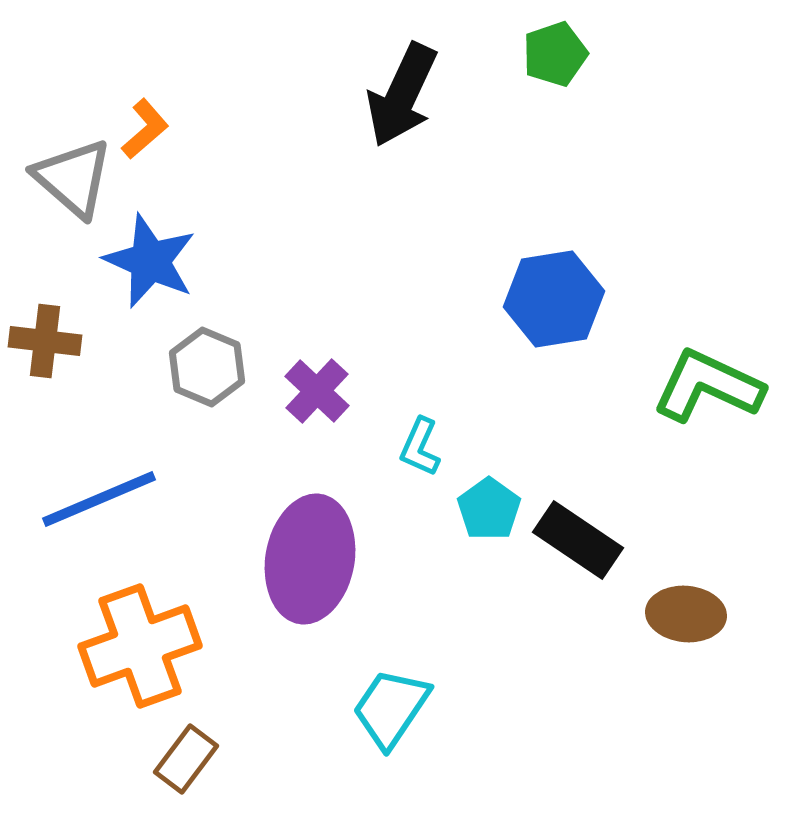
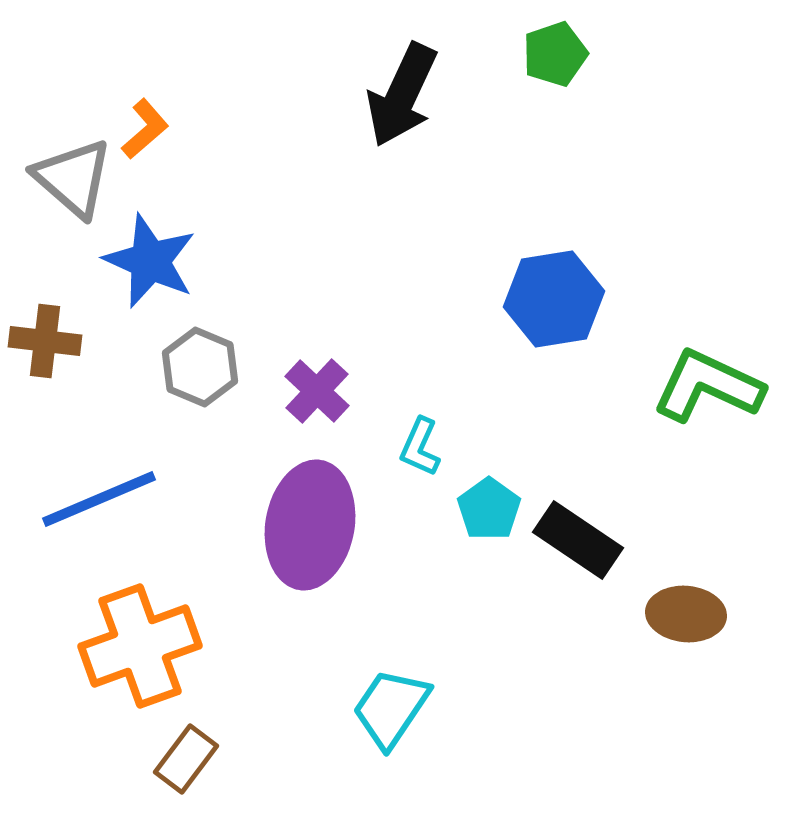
gray hexagon: moved 7 px left
purple ellipse: moved 34 px up
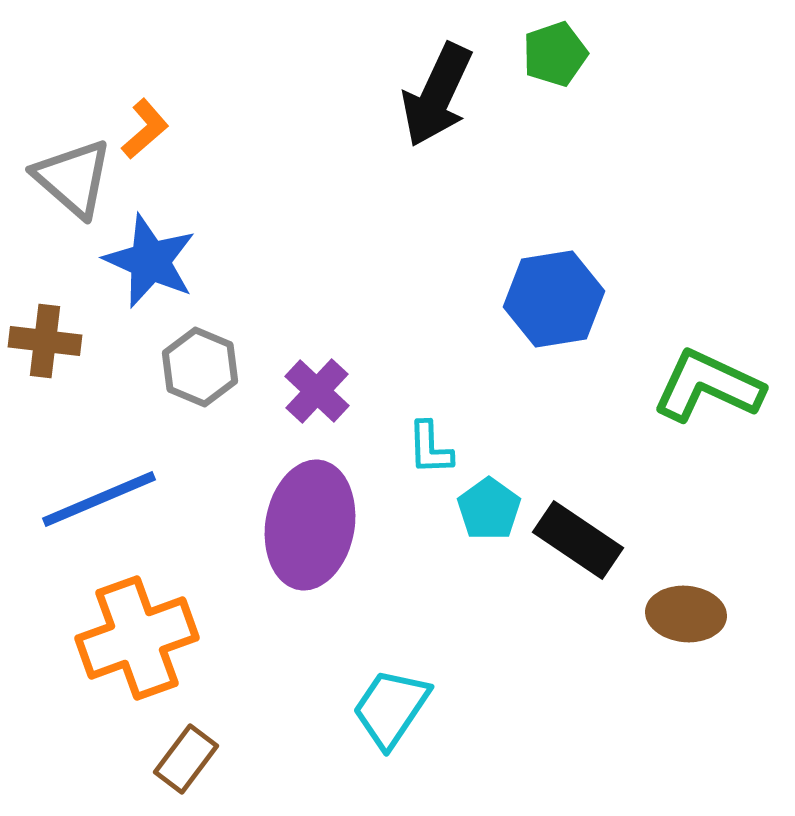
black arrow: moved 35 px right
cyan L-shape: moved 10 px right, 1 px down; rotated 26 degrees counterclockwise
orange cross: moved 3 px left, 8 px up
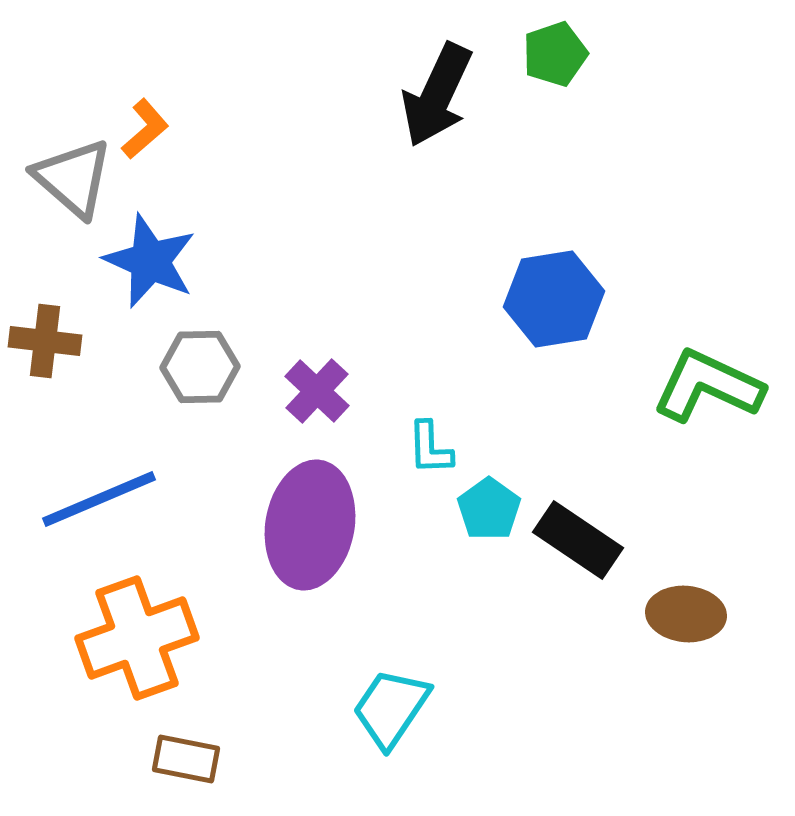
gray hexagon: rotated 24 degrees counterclockwise
brown rectangle: rotated 64 degrees clockwise
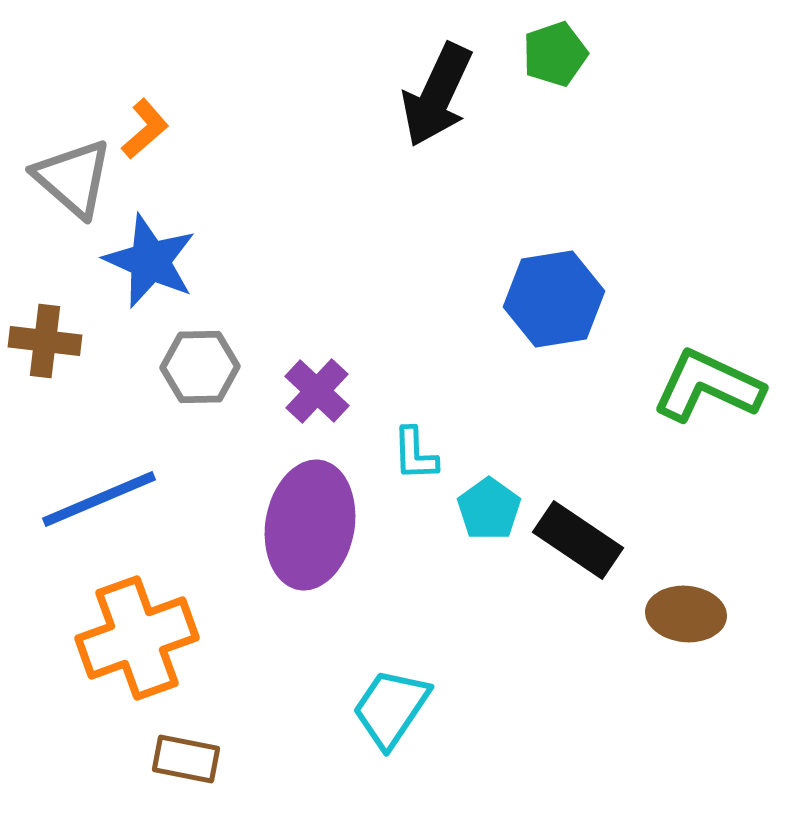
cyan L-shape: moved 15 px left, 6 px down
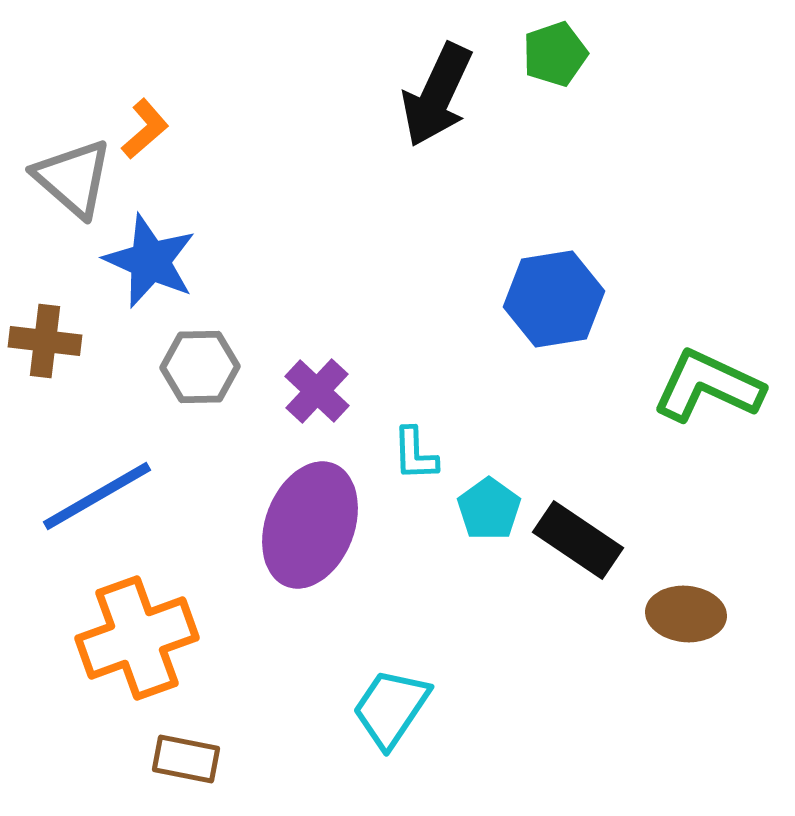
blue line: moved 2 px left, 3 px up; rotated 7 degrees counterclockwise
purple ellipse: rotated 11 degrees clockwise
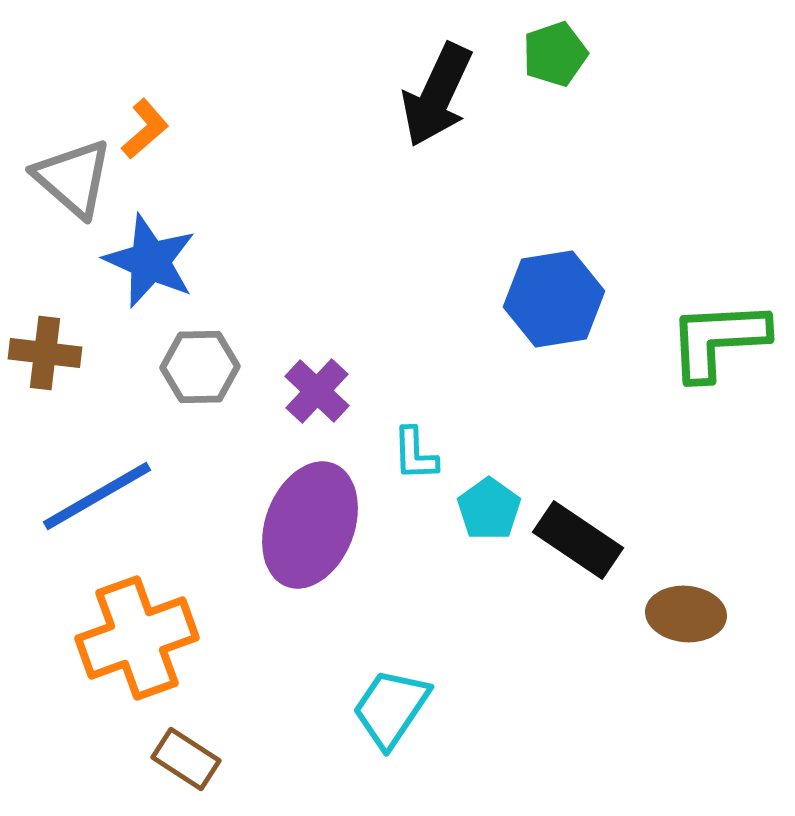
brown cross: moved 12 px down
green L-shape: moved 10 px right, 46 px up; rotated 28 degrees counterclockwise
brown rectangle: rotated 22 degrees clockwise
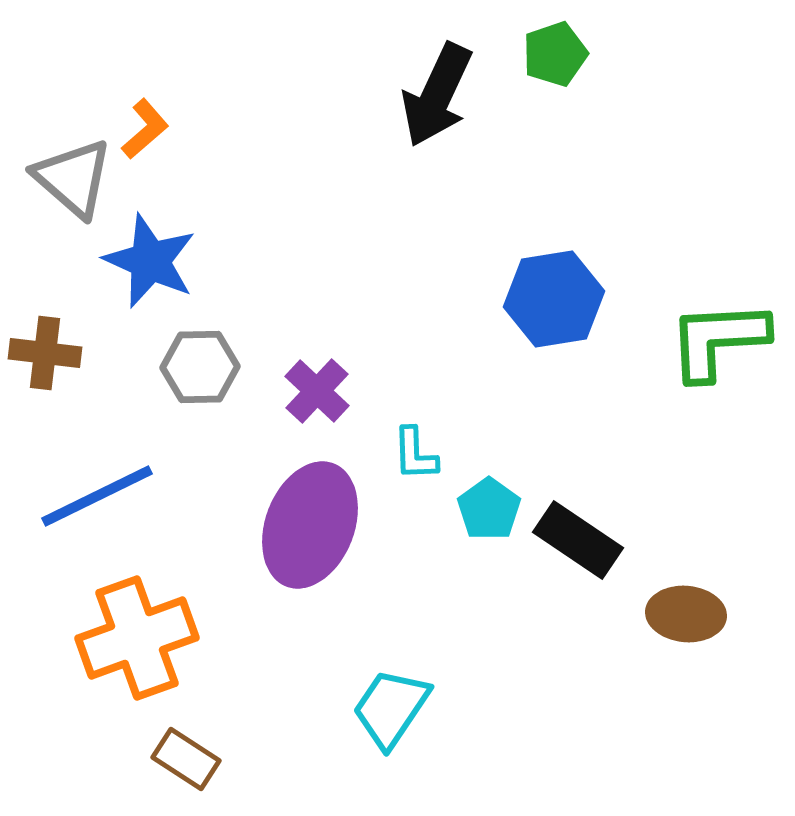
blue line: rotated 4 degrees clockwise
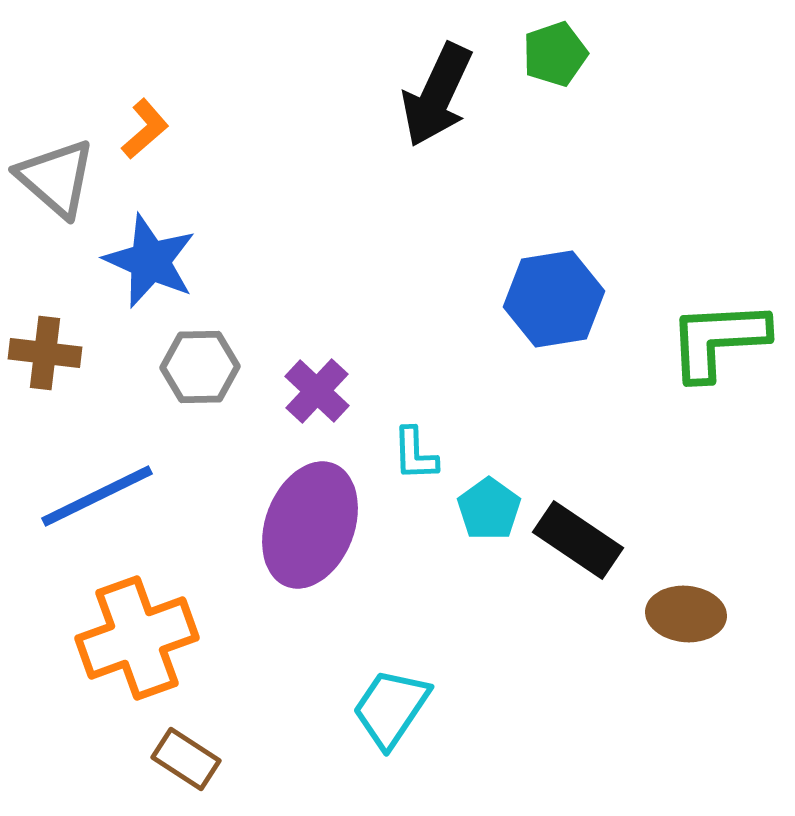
gray triangle: moved 17 px left
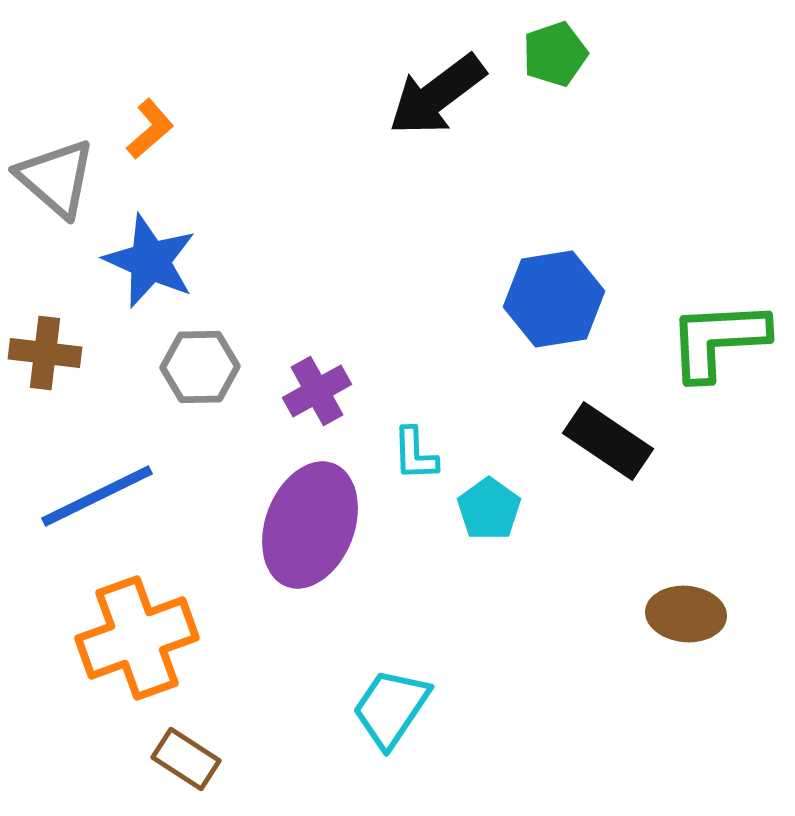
black arrow: rotated 28 degrees clockwise
orange L-shape: moved 5 px right
purple cross: rotated 18 degrees clockwise
black rectangle: moved 30 px right, 99 px up
